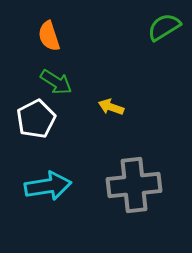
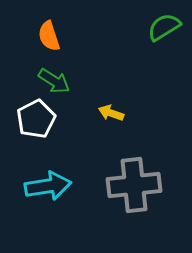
green arrow: moved 2 px left, 1 px up
yellow arrow: moved 6 px down
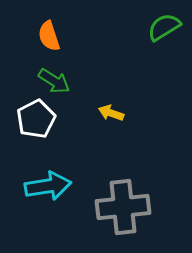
gray cross: moved 11 px left, 22 px down
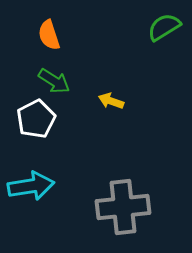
orange semicircle: moved 1 px up
yellow arrow: moved 12 px up
cyan arrow: moved 17 px left
